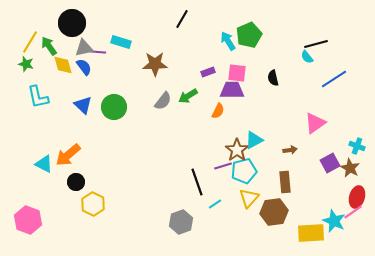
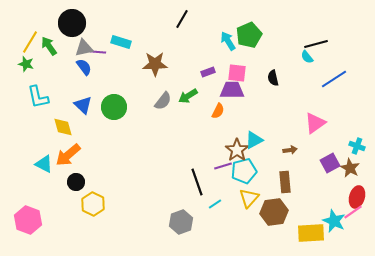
yellow diamond at (63, 65): moved 62 px down
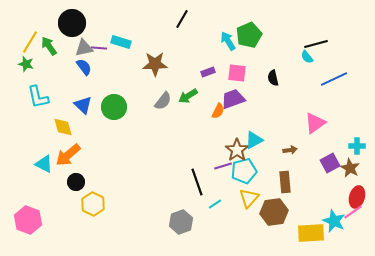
purple line at (98, 52): moved 1 px right, 4 px up
blue line at (334, 79): rotated 8 degrees clockwise
purple trapezoid at (232, 90): moved 1 px right, 9 px down; rotated 20 degrees counterclockwise
cyan cross at (357, 146): rotated 21 degrees counterclockwise
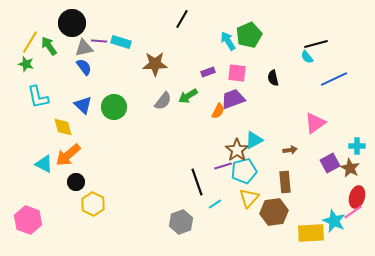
purple line at (99, 48): moved 7 px up
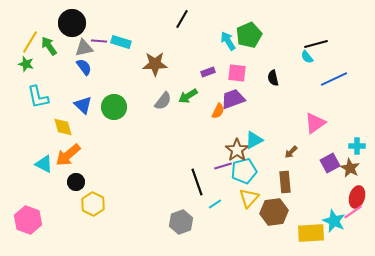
brown arrow at (290, 150): moved 1 px right, 2 px down; rotated 144 degrees clockwise
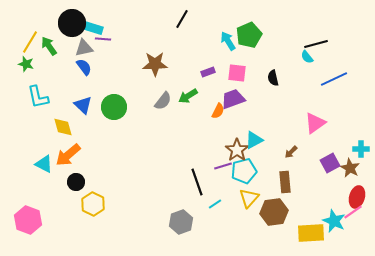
purple line at (99, 41): moved 4 px right, 2 px up
cyan rectangle at (121, 42): moved 28 px left, 14 px up
cyan cross at (357, 146): moved 4 px right, 3 px down
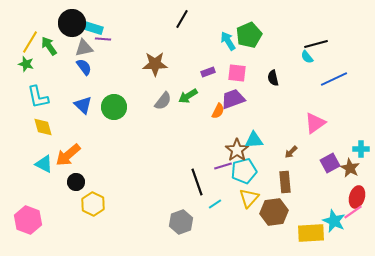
yellow diamond at (63, 127): moved 20 px left
cyan triangle at (254, 140): rotated 24 degrees clockwise
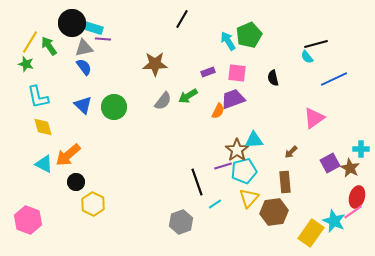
pink triangle at (315, 123): moved 1 px left, 5 px up
yellow rectangle at (311, 233): rotated 52 degrees counterclockwise
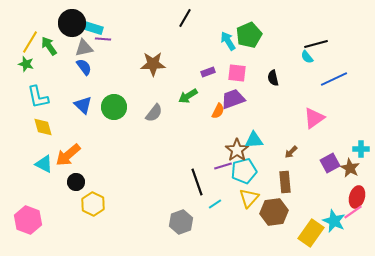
black line at (182, 19): moved 3 px right, 1 px up
brown star at (155, 64): moved 2 px left
gray semicircle at (163, 101): moved 9 px left, 12 px down
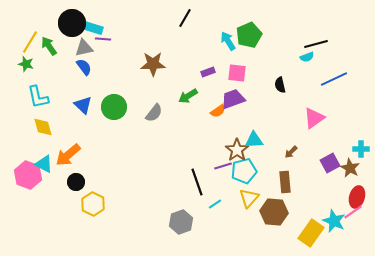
cyan semicircle at (307, 57): rotated 72 degrees counterclockwise
black semicircle at (273, 78): moved 7 px right, 7 px down
orange semicircle at (218, 111): rotated 28 degrees clockwise
brown hexagon at (274, 212): rotated 12 degrees clockwise
pink hexagon at (28, 220): moved 45 px up
